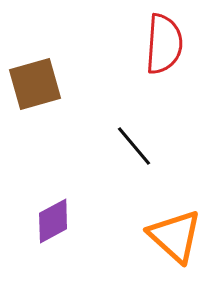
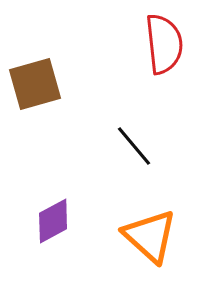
red semicircle: rotated 10 degrees counterclockwise
orange triangle: moved 25 px left
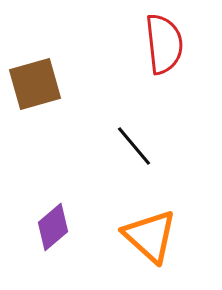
purple diamond: moved 6 px down; rotated 12 degrees counterclockwise
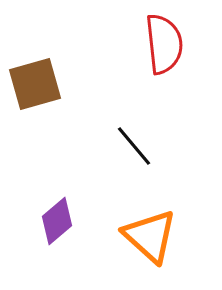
purple diamond: moved 4 px right, 6 px up
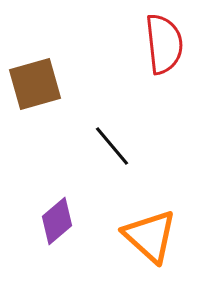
black line: moved 22 px left
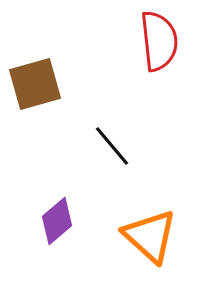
red semicircle: moved 5 px left, 3 px up
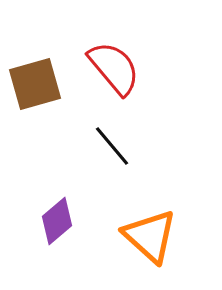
red semicircle: moved 45 px left, 27 px down; rotated 34 degrees counterclockwise
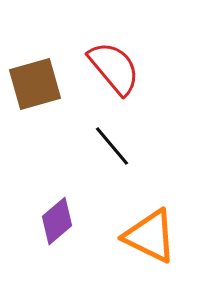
orange triangle: rotated 16 degrees counterclockwise
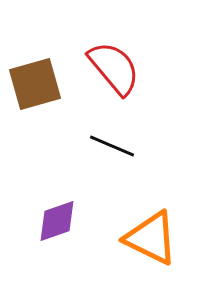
black line: rotated 27 degrees counterclockwise
purple diamond: rotated 21 degrees clockwise
orange triangle: moved 1 px right, 2 px down
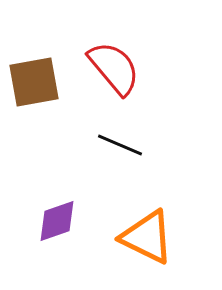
brown square: moved 1 px left, 2 px up; rotated 6 degrees clockwise
black line: moved 8 px right, 1 px up
orange triangle: moved 4 px left, 1 px up
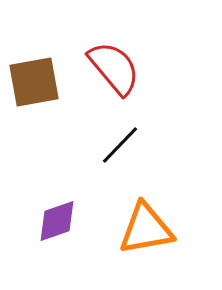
black line: rotated 69 degrees counterclockwise
orange triangle: moved 1 px left, 8 px up; rotated 36 degrees counterclockwise
